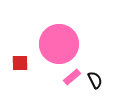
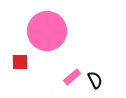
pink circle: moved 12 px left, 13 px up
red square: moved 1 px up
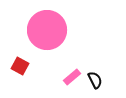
pink circle: moved 1 px up
red square: moved 4 px down; rotated 30 degrees clockwise
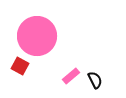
pink circle: moved 10 px left, 6 px down
pink rectangle: moved 1 px left, 1 px up
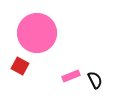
pink circle: moved 3 px up
pink rectangle: rotated 18 degrees clockwise
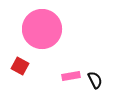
pink circle: moved 5 px right, 4 px up
pink rectangle: rotated 12 degrees clockwise
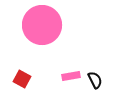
pink circle: moved 4 px up
red square: moved 2 px right, 13 px down
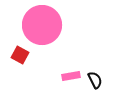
red square: moved 2 px left, 24 px up
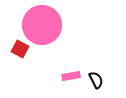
red square: moved 6 px up
black semicircle: moved 1 px right
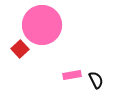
red square: rotated 18 degrees clockwise
pink rectangle: moved 1 px right, 1 px up
